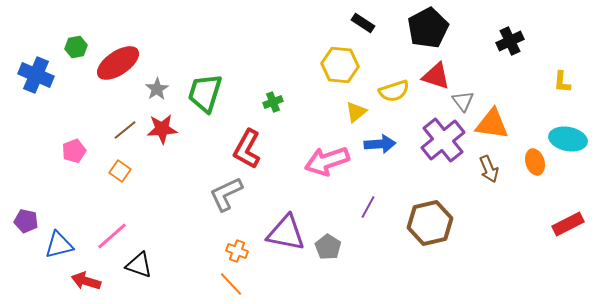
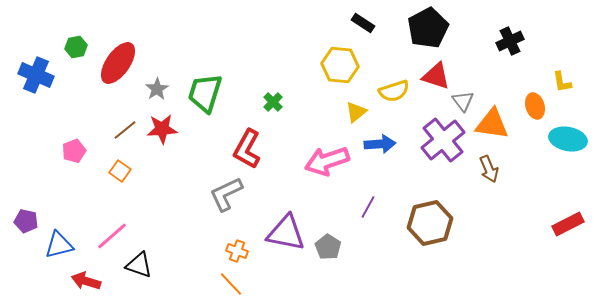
red ellipse: rotated 21 degrees counterclockwise
yellow L-shape: rotated 15 degrees counterclockwise
green cross: rotated 24 degrees counterclockwise
orange ellipse: moved 56 px up
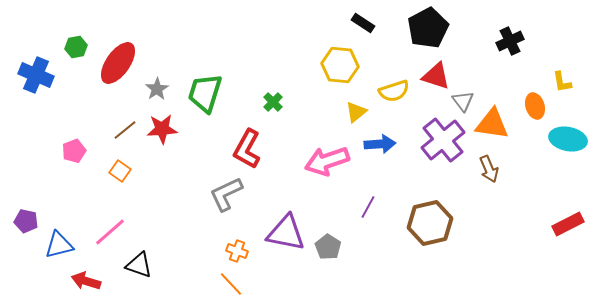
pink line: moved 2 px left, 4 px up
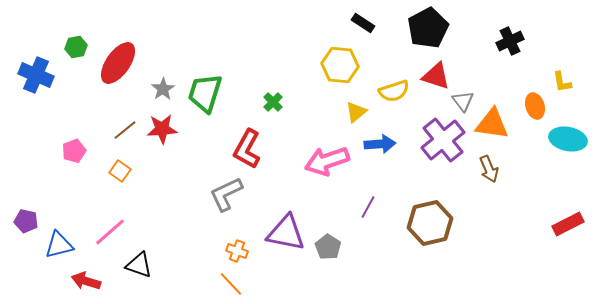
gray star: moved 6 px right
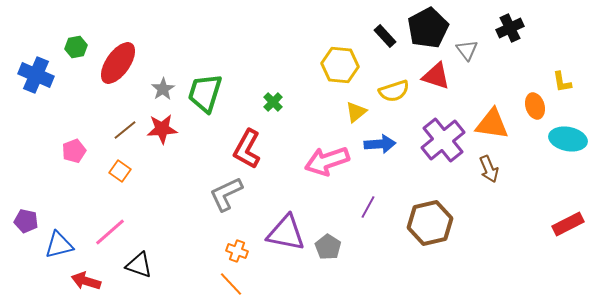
black rectangle: moved 22 px right, 13 px down; rotated 15 degrees clockwise
black cross: moved 13 px up
gray triangle: moved 4 px right, 51 px up
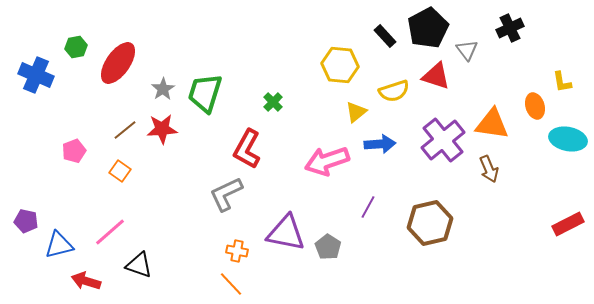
orange cross: rotated 10 degrees counterclockwise
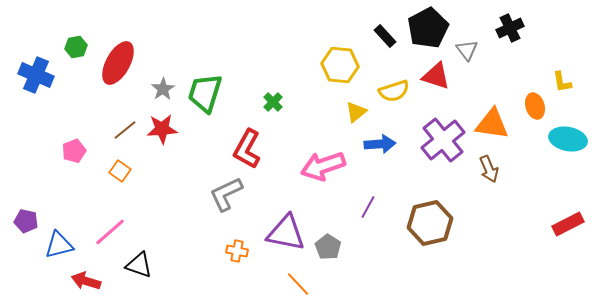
red ellipse: rotated 6 degrees counterclockwise
pink arrow: moved 4 px left, 5 px down
orange line: moved 67 px right
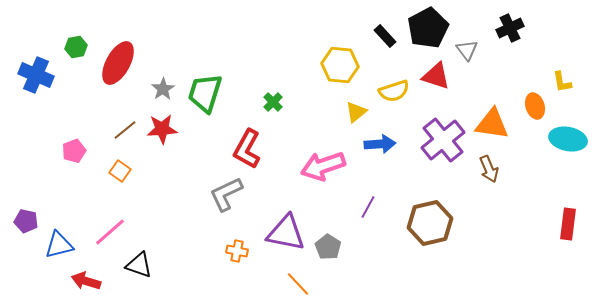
red rectangle: rotated 56 degrees counterclockwise
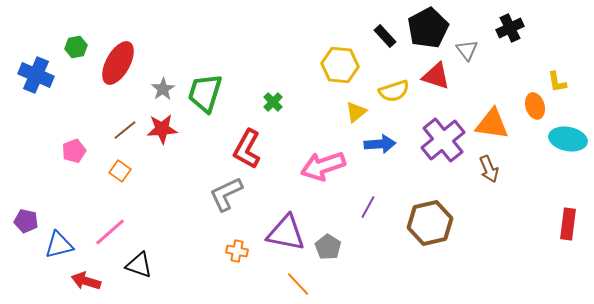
yellow L-shape: moved 5 px left
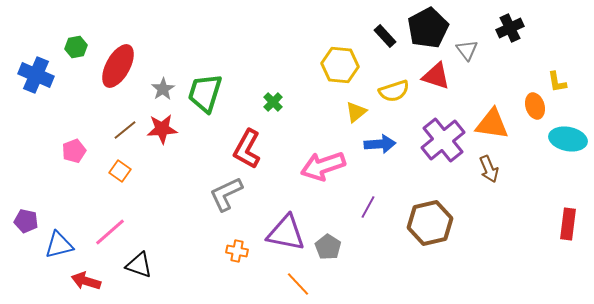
red ellipse: moved 3 px down
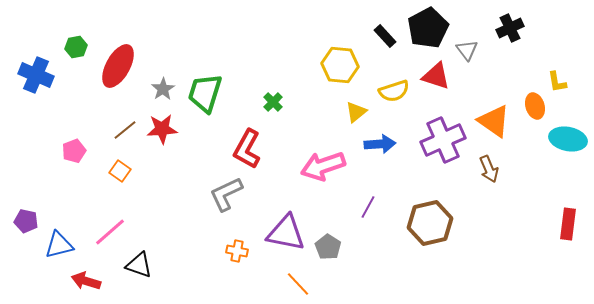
orange triangle: moved 2 px right, 3 px up; rotated 27 degrees clockwise
purple cross: rotated 15 degrees clockwise
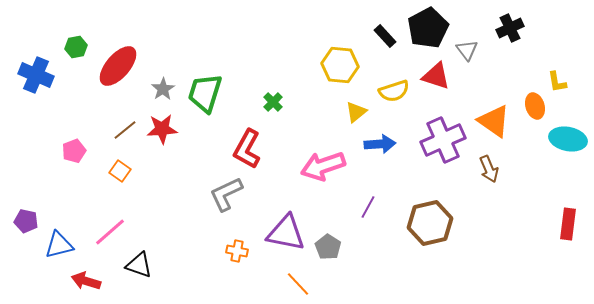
red ellipse: rotated 12 degrees clockwise
